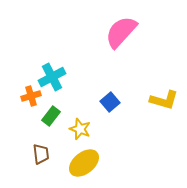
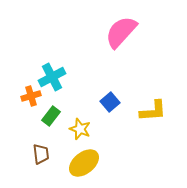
yellow L-shape: moved 11 px left, 11 px down; rotated 20 degrees counterclockwise
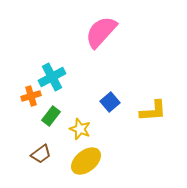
pink semicircle: moved 20 px left
brown trapezoid: rotated 60 degrees clockwise
yellow ellipse: moved 2 px right, 2 px up
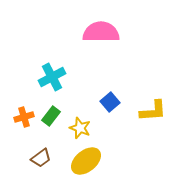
pink semicircle: rotated 48 degrees clockwise
orange cross: moved 7 px left, 21 px down
yellow star: moved 1 px up
brown trapezoid: moved 4 px down
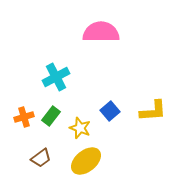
cyan cross: moved 4 px right
blue square: moved 9 px down
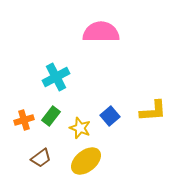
blue square: moved 5 px down
orange cross: moved 3 px down
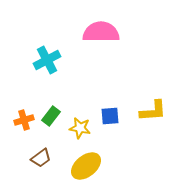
cyan cross: moved 9 px left, 17 px up
blue square: rotated 36 degrees clockwise
yellow star: rotated 10 degrees counterclockwise
yellow ellipse: moved 5 px down
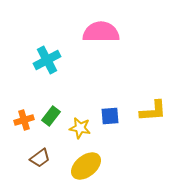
brown trapezoid: moved 1 px left
